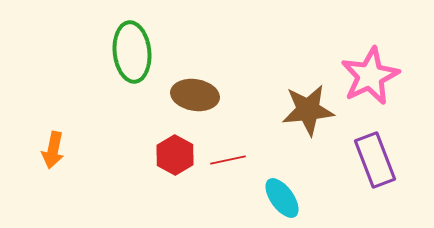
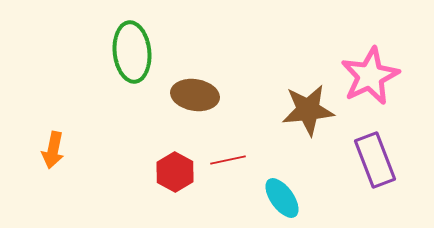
red hexagon: moved 17 px down
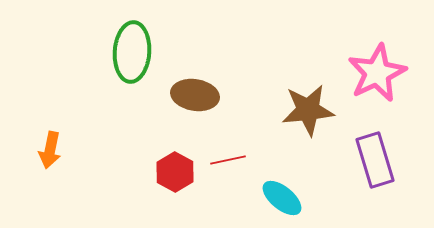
green ellipse: rotated 10 degrees clockwise
pink star: moved 7 px right, 3 px up
orange arrow: moved 3 px left
purple rectangle: rotated 4 degrees clockwise
cyan ellipse: rotated 15 degrees counterclockwise
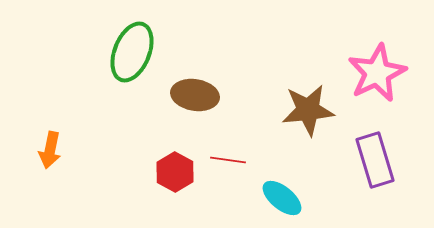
green ellipse: rotated 18 degrees clockwise
red line: rotated 20 degrees clockwise
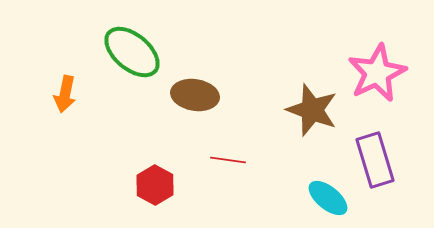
green ellipse: rotated 72 degrees counterclockwise
brown star: moved 4 px right; rotated 26 degrees clockwise
orange arrow: moved 15 px right, 56 px up
red hexagon: moved 20 px left, 13 px down
cyan ellipse: moved 46 px right
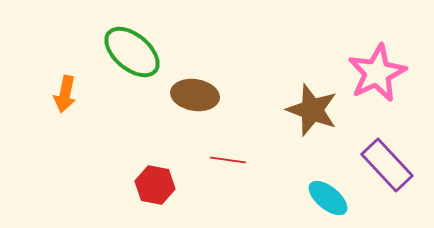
purple rectangle: moved 12 px right, 5 px down; rotated 26 degrees counterclockwise
red hexagon: rotated 18 degrees counterclockwise
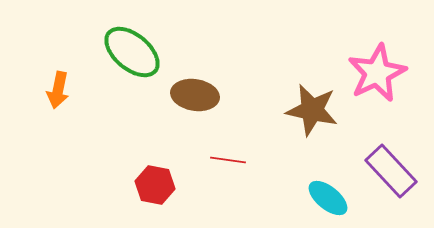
orange arrow: moved 7 px left, 4 px up
brown star: rotated 8 degrees counterclockwise
purple rectangle: moved 4 px right, 6 px down
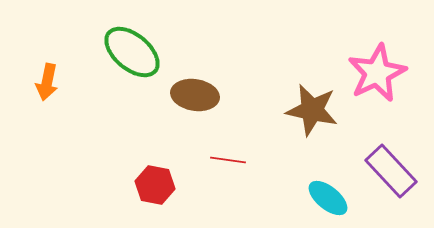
orange arrow: moved 11 px left, 8 px up
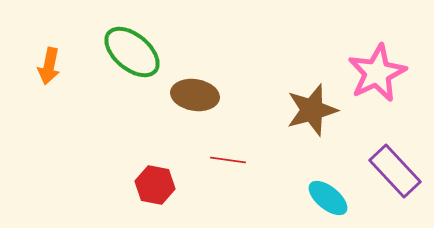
orange arrow: moved 2 px right, 16 px up
brown star: rotated 28 degrees counterclockwise
purple rectangle: moved 4 px right
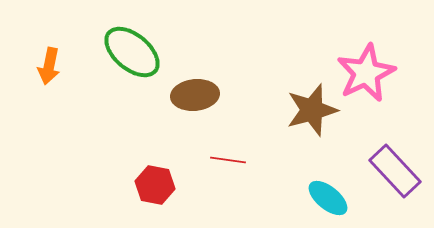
pink star: moved 11 px left
brown ellipse: rotated 15 degrees counterclockwise
